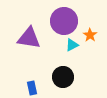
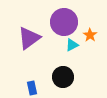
purple circle: moved 1 px down
purple triangle: rotated 45 degrees counterclockwise
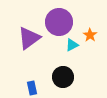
purple circle: moved 5 px left
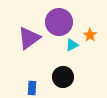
blue rectangle: rotated 16 degrees clockwise
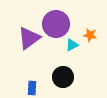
purple circle: moved 3 px left, 2 px down
orange star: rotated 24 degrees counterclockwise
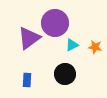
purple circle: moved 1 px left, 1 px up
orange star: moved 5 px right, 12 px down
black circle: moved 2 px right, 3 px up
blue rectangle: moved 5 px left, 8 px up
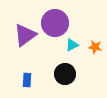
purple triangle: moved 4 px left, 3 px up
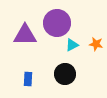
purple circle: moved 2 px right
purple triangle: rotated 35 degrees clockwise
orange star: moved 1 px right, 3 px up
blue rectangle: moved 1 px right, 1 px up
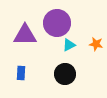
cyan triangle: moved 3 px left
blue rectangle: moved 7 px left, 6 px up
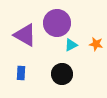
purple triangle: rotated 30 degrees clockwise
cyan triangle: moved 2 px right
black circle: moved 3 px left
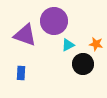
purple circle: moved 3 px left, 2 px up
purple triangle: rotated 10 degrees counterclockwise
cyan triangle: moved 3 px left
black circle: moved 21 px right, 10 px up
